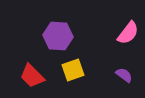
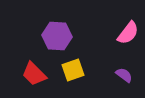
purple hexagon: moved 1 px left
red trapezoid: moved 2 px right, 2 px up
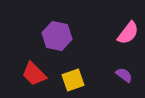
purple hexagon: rotated 8 degrees clockwise
yellow square: moved 10 px down
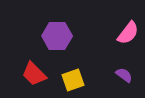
purple hexagon: rotated 12 degrees counterclockwise
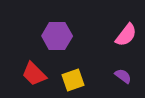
pink semicircle: moved 2 px left, 2 px down
purple semicircle: moved 1 px left, 1 px down
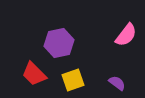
purple hexagon: moved 2 px right, 7 px down; rotated 12 degrees counterclockwise
purple semicircle: moved 6 px left, 7 px down
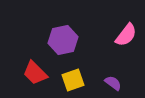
purple hexagon: moved 4 px right, 3 px up
red trapezoid: moved 1 px right, 1 px up
purple semicircle: moved 4 px left
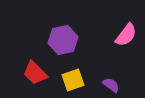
purple semicircle: moved 2 px left, 2 px down
